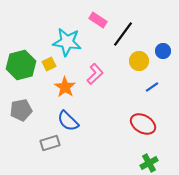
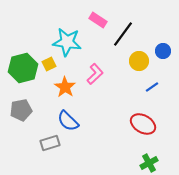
green hexagon: moved 2 px right, 3 px down
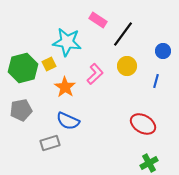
yellow circle: moved 12 px left, 5 px down
blue line: moved 4 px right, 6 px up; rotated 40 degrees counterclockwise
blue semicircle: rotated 20 degrees counterclockwise
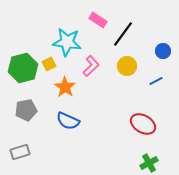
pink L-shape: moved 4 px left, 8 px up
blue line: rotated 48 degrees clockwise
gray pentagon: moved 5 px right
gray rectangle: moved 30 px left, 9 px down
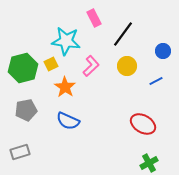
pink rectangle: moved 4 px left, 2 px up; rotated 30 degrees clockwise
cyan star: moved 1 px left, 1 px up
yellow square: moved 2 px right
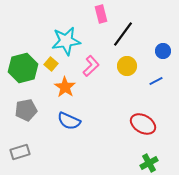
pink rectangle: moved 7 px right, 4 px up; rotated 12 degrees clockwise
cyan star: rotated 16 degrees counterclockwise
yellow square: rotated 24 degrees counterclockwise
blue semicircle: moved 1 px right
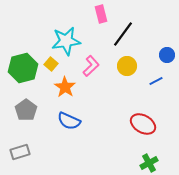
blue circle: moved 4 px right, 4 px down
gray pentagon: rotated 25 degrees counterclockwise
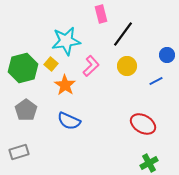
orange star: moved 2 px up
gray rectangle: moved 1 px left
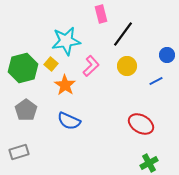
red ellipse: moved 2 px left
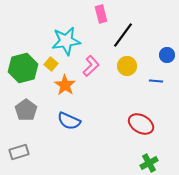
black line: moved 1 px down
blue line: rotated 32 degrees clockwise
